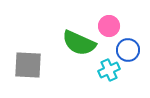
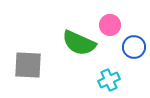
pink circle: moved 1 px right, 1 px up
blue circle: moved 6 px right, 3 px up
cyan cross: moved 10 px down
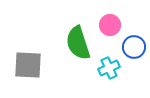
green semicircle: moved 1 px left; rotated 48 degrees clockwise
cyan cross: moved 12 px up
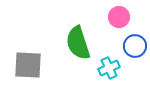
pink circle: moved 9 px right, 8 px up
blue circle: moved 1 px right, 1 px up
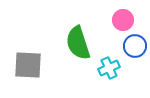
pink circle: moved 4 px right, 3 px down
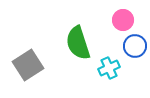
gray square: rotated 36 degrees counterclockwise
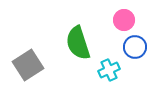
pink circle: moved 1 px right
blue circle: moved 1 px down
cyan cross: moved 2 px down
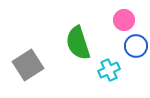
blue circle: moved 1 px right, 1 px up
